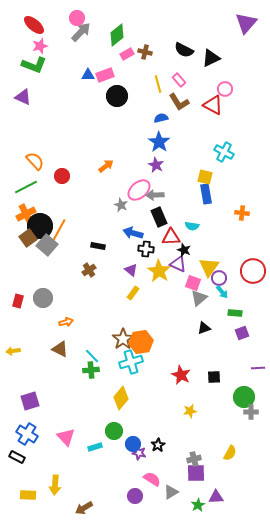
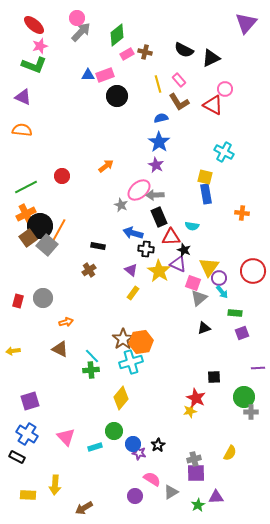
orange semicircle at (35, 161): moved 13 px left, 31 px up; rotated 42 degrees counterclockwise
red star at (181, 375): moved 15 px right, 23 px down
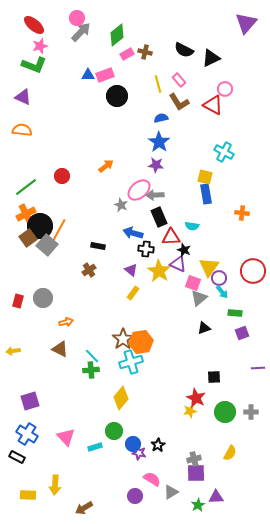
purple star at (156, 165): rotated 21 degrees counterclockwise
green line at (26, 187): rotated 10 degrees counterclockwise
green circle at (244, 397): moved 19 px left, 15 px down
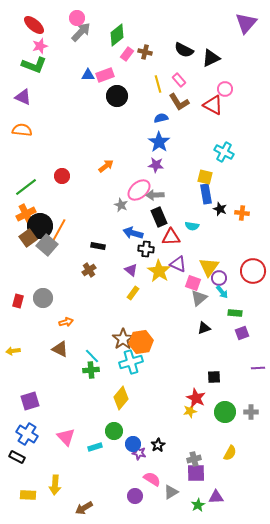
pink rectangle at (127, 54): rotated 24 degrees counterclockwise
black star at (184, 250): moved 36 px right, 41 px up
